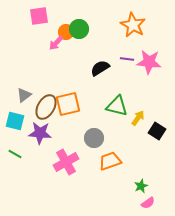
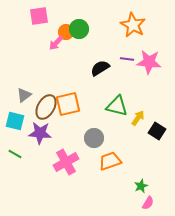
pink semicircle: rotated 24 degrees counterclockwise
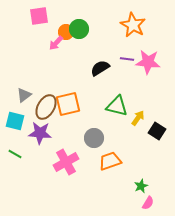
pink star: moved 1 px left
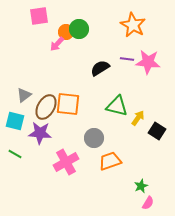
pink arrow: moved 1 px right, 1 px down
orange square: rotated 20 degrees clockwise
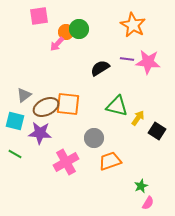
brown ellipse: rotated 35 degrees clockwise
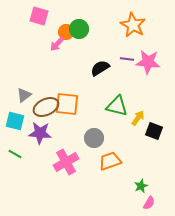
pink square: rotated 24 degrees clockwise
orange square: moved 1 px left
black square: moved 3 px left; rotated 12 degrees counterclockwise
pink semicircle: moved 1 px right
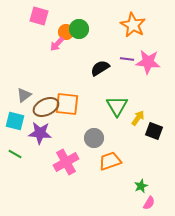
green triangle: rotated 45 degrees clockwise
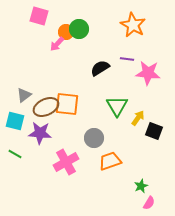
pink star: moved 11 px down
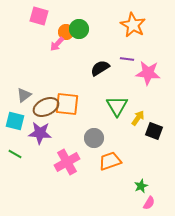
pink cross: moved 1 px right
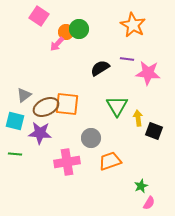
pink square: rotated 18 degrees clockwise
yellow arrow: rotated 42 degrees counterclockwise
gray circle: moved 3 px left
green line: rotated 24 degrees counterclockwise
pink cross: rotated 20 degrees clockwise
